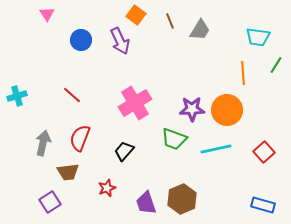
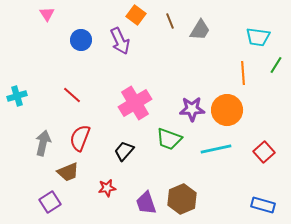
green trapezoid: moved 5 px left
brown trapezoid: rotated 15 degrees counterclockwise
red star: rotated 12 degrees clockwise
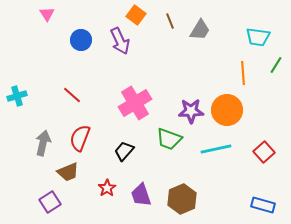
purple star: moved 1 px left, 2 px down
red star: rotated 24 degrees counterclockwise
purple trapezoid: moved 5 px left, 8 px up
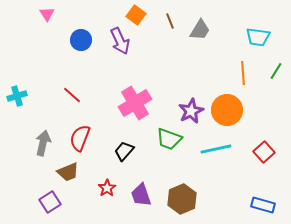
green line: moved 6 px down
purple star: rotated 25 degrees counterclockwise
